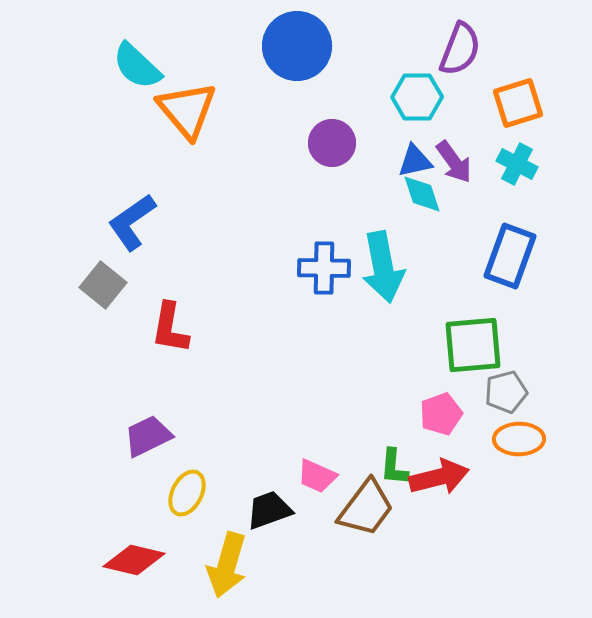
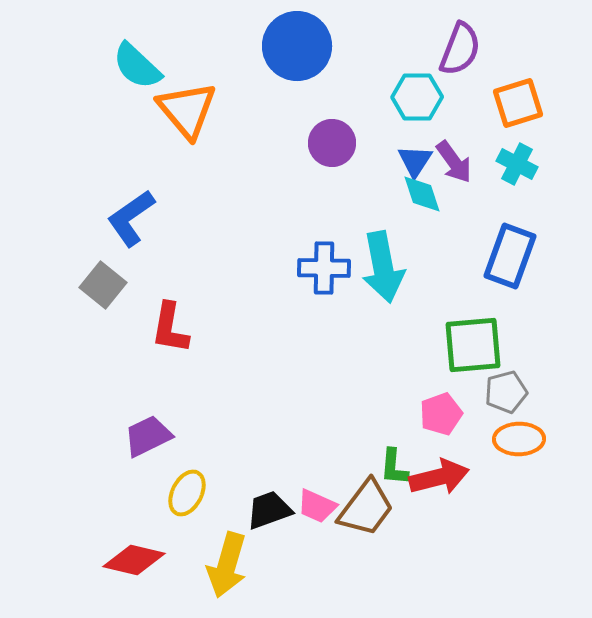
blue triangle: rotated 45 degrees counterclockwise
blue L-shape: moved 1 px left, 4 px up
pink trapezoid: moved 30 px down
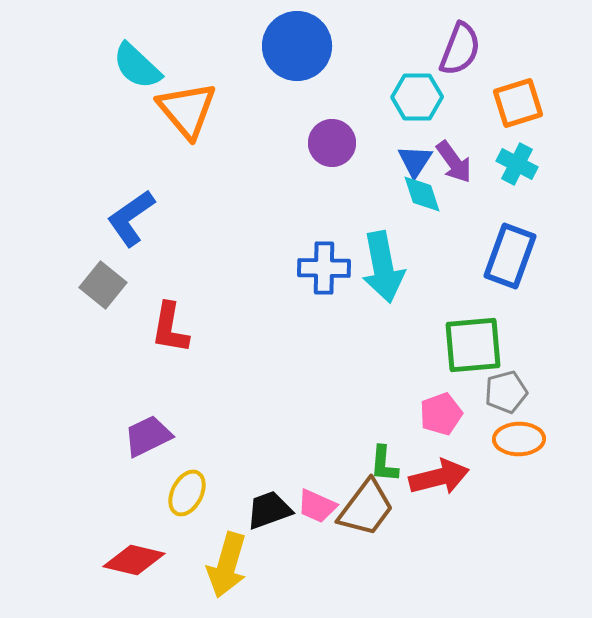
green L-shape: moved 10 px left, 3 px up
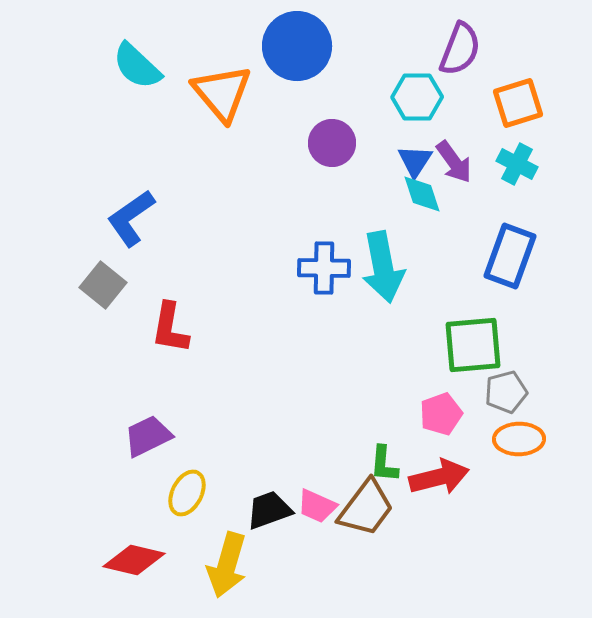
orange triangle: moved 35 px right, 17 px up
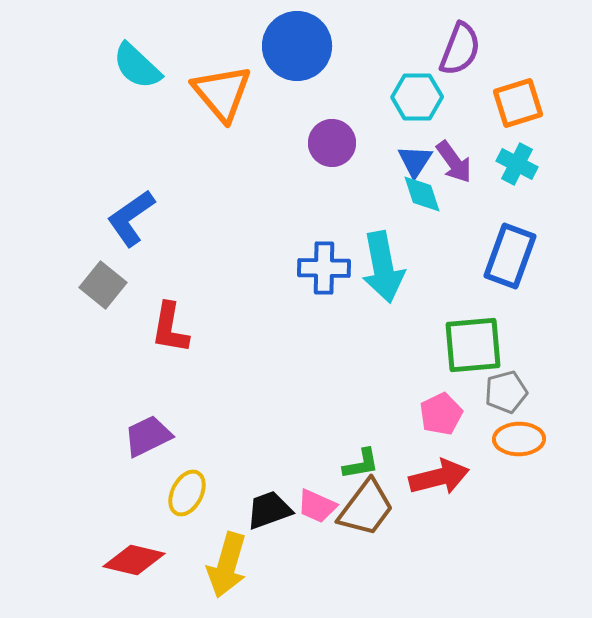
pink pentagon: rotated 6 degrees counterclockwise
green L-shape: moved 23 px left; rotated 105 degrees counterclockwise
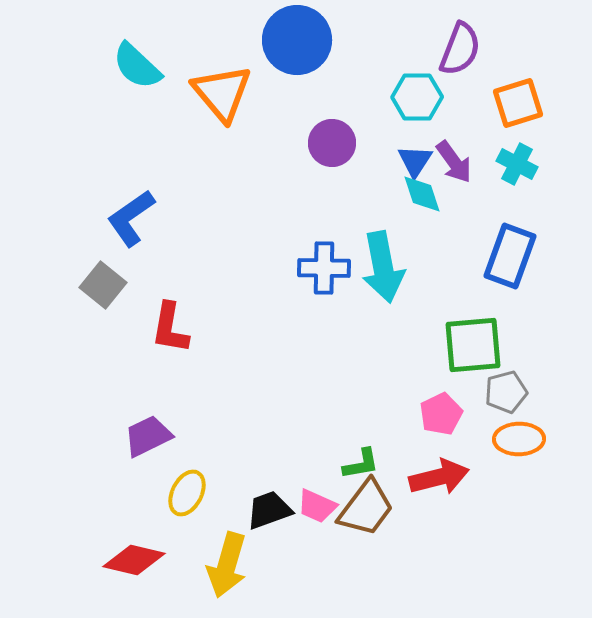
blue circle: moved 6 px up
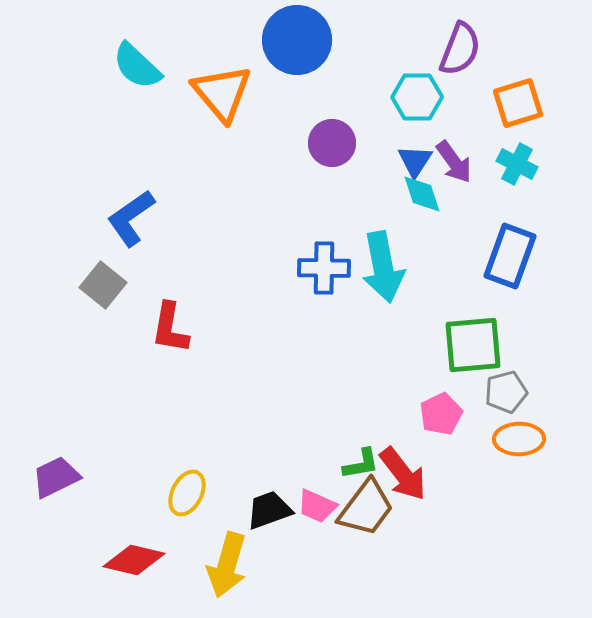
purple trapezoid: moved 92 px left, 41 px down
red arrow: moved 36 px left, 3 px up; rotated 66 degrees clockwise
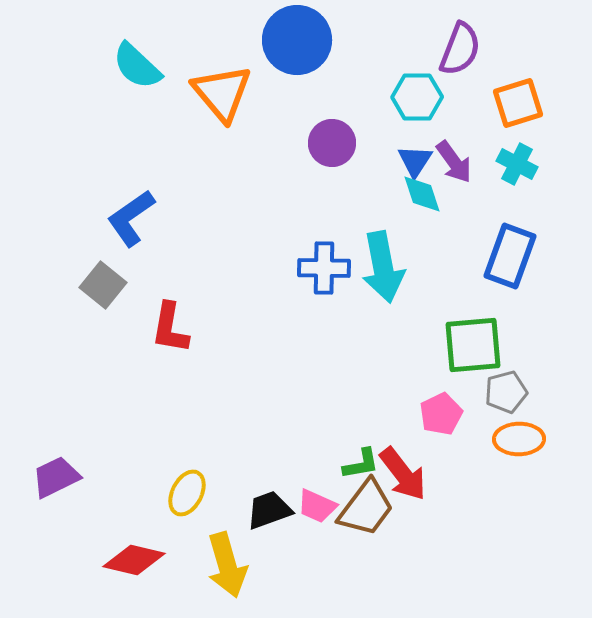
yellow arrow: rotated 32 degrees counterclockwise
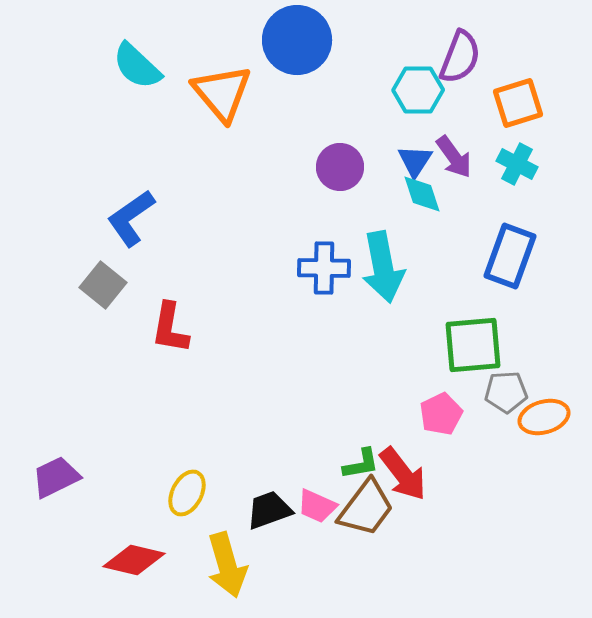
purple semicircle: moved 8 px down
cyan hexagon: moved 1 px right, 7 px up
purple circle: moved 8 px right, 24 px down
purple arrow: moved 5 px up
gray pentagon: rotated 12 degrees clockwise
orange ellipse: moved 25 px right, 22 px up; rotated 15 degrees counterclockwise
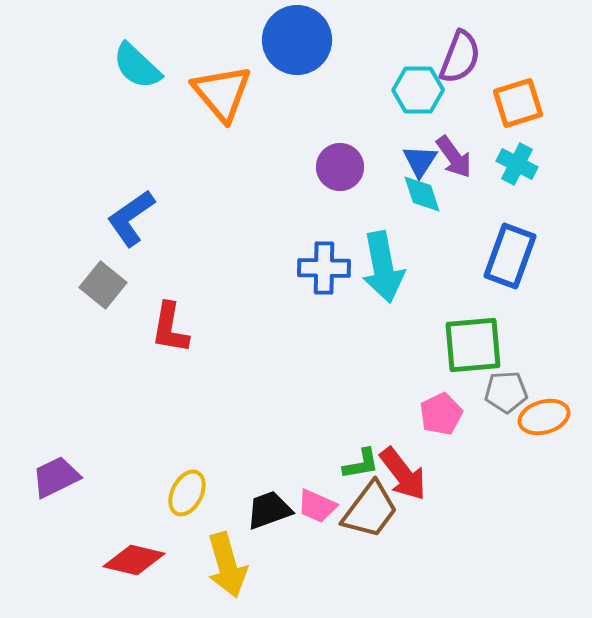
blue triangle: moved 5 px right
brown trapezoid: moved 4 px right, 2 px down
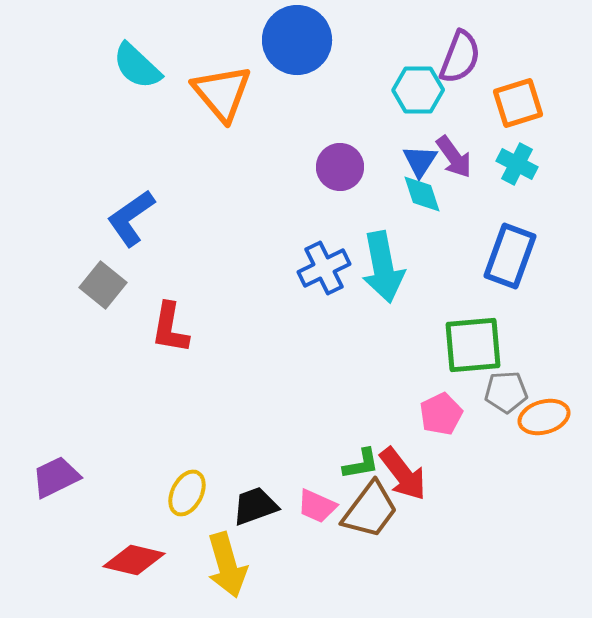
blue cross: rotated 27 degrees counterclockwise
black trapezoid: moved 14 px left, 4 px up
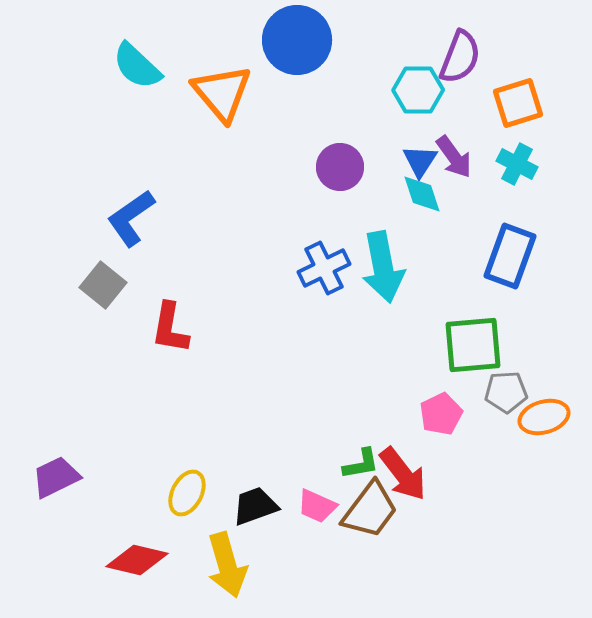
red diamond: moved 3 px right
